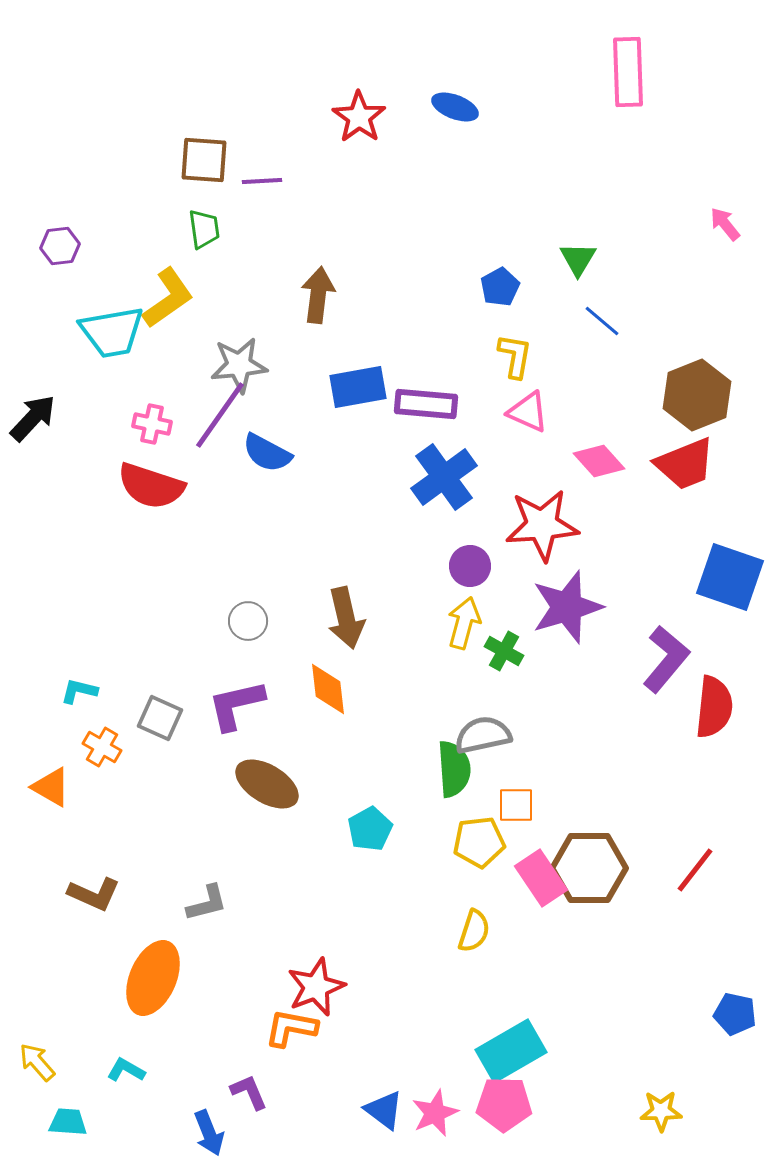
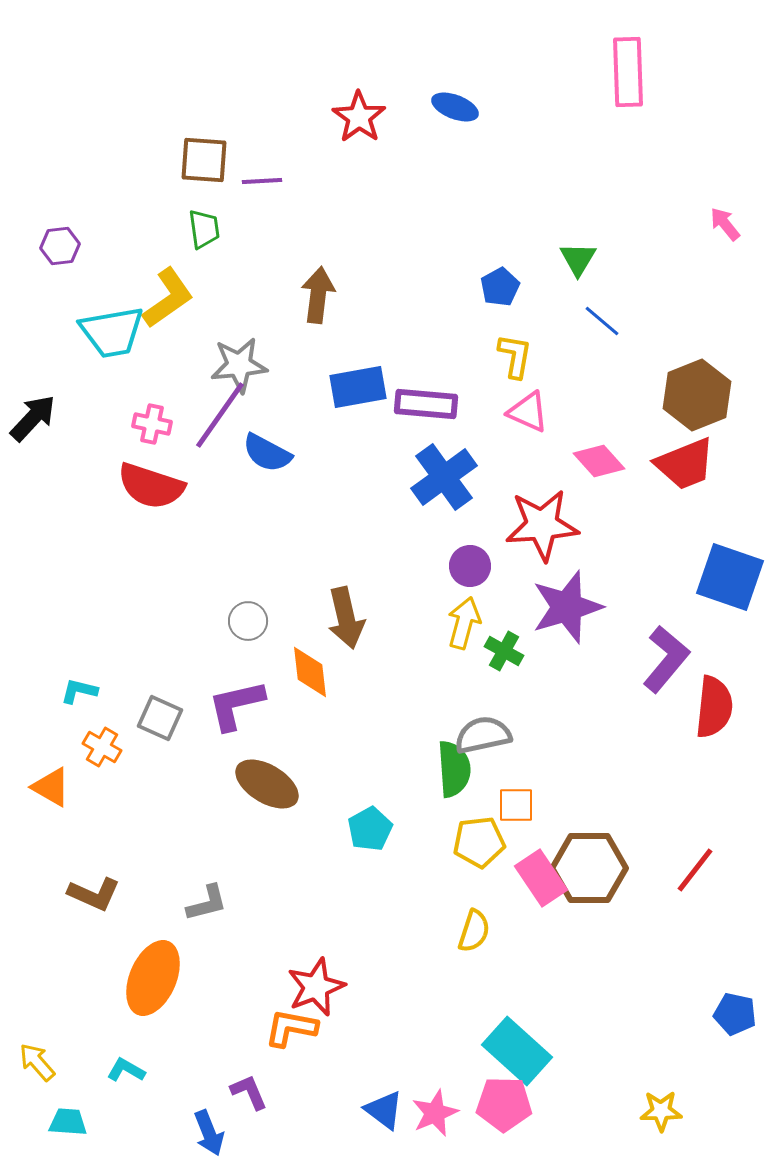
orange diamond at (328, 689): moved 18 px left, 17 px up
cyan rectangle at (511, 1051): moved 6 px right; rotated 72 degrees clockwise
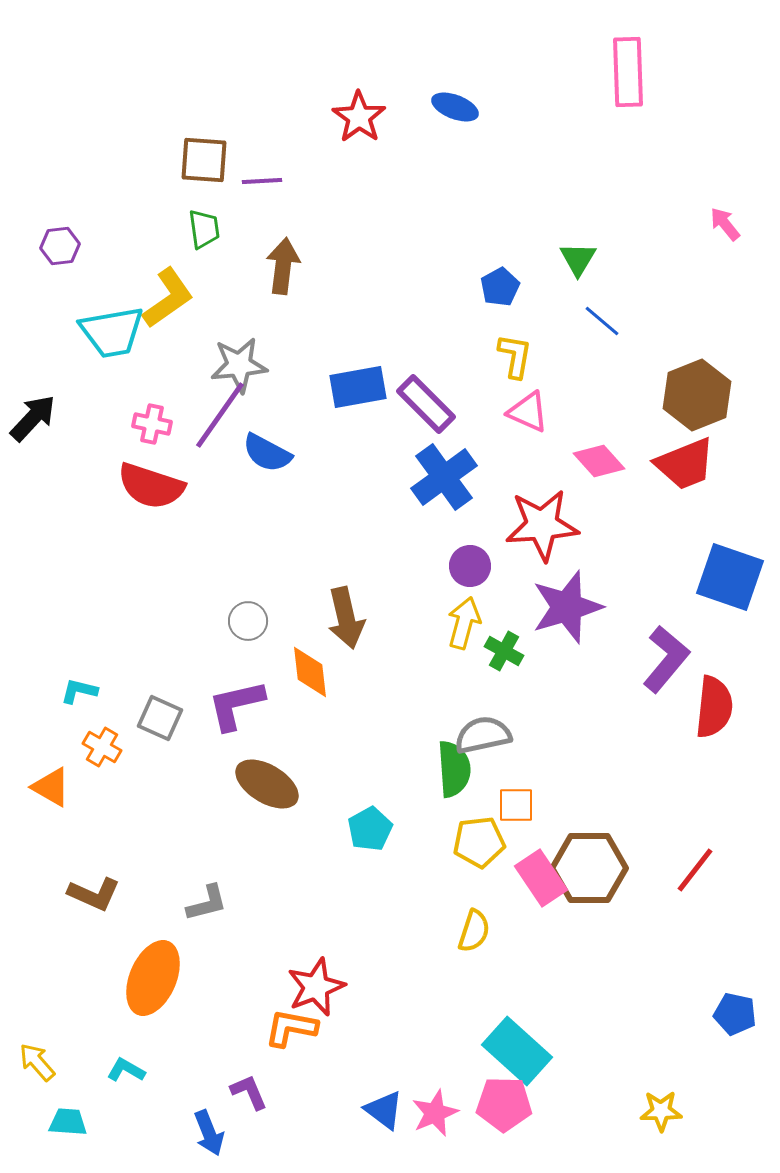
brown arrow at (318, 295): moved 35 px left, 29 px up
purple rectangle at (426, 404): rotated 40 degrees clockwise
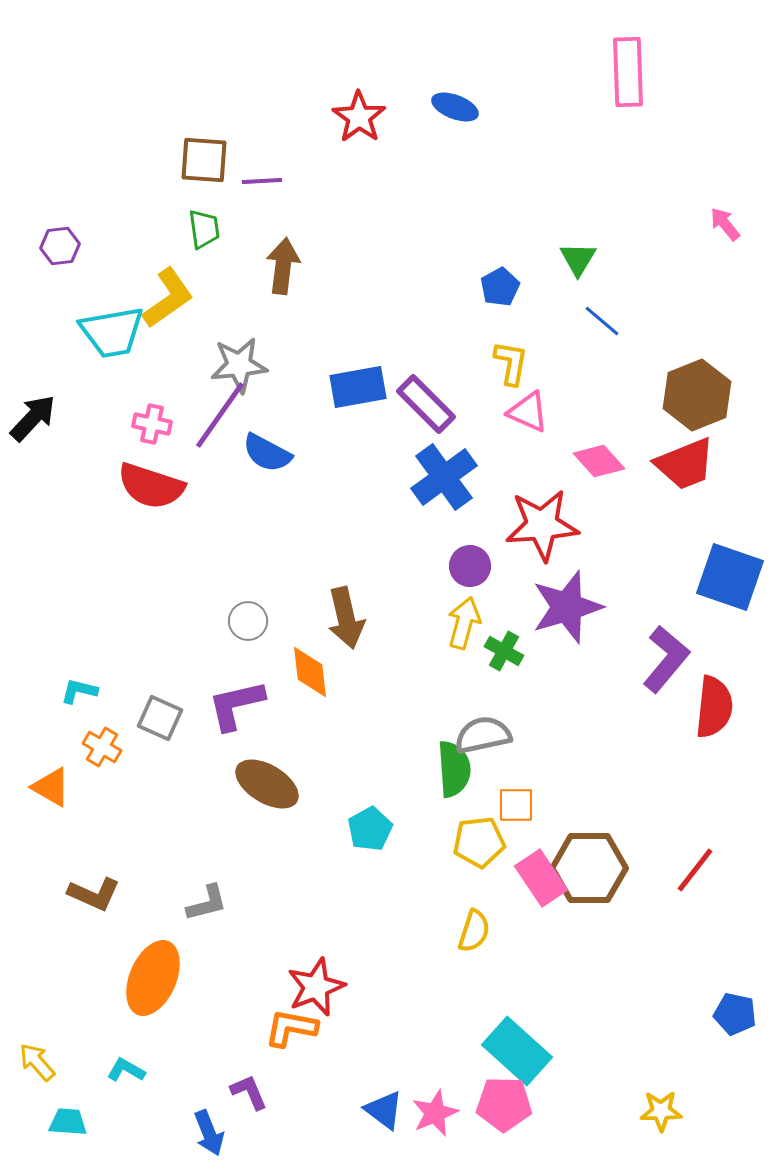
yellow L-shape at (515, 356): moved 4 px left, 7 px down
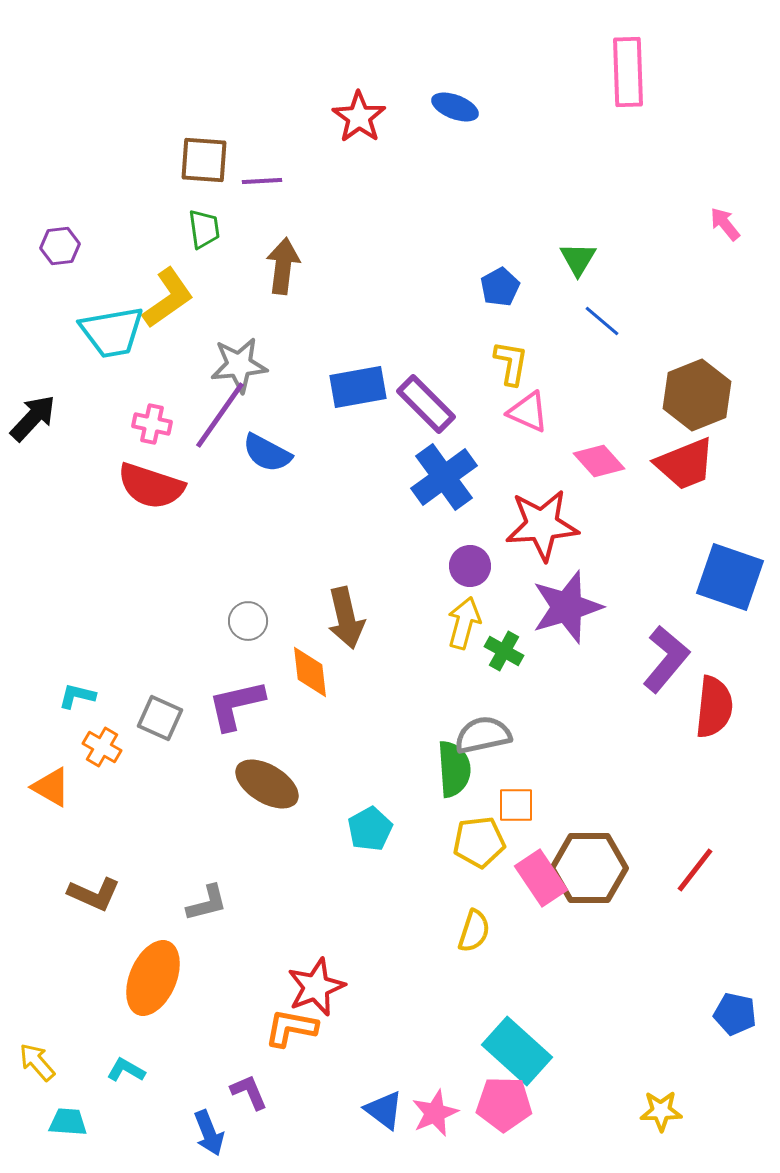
cyan L-shape at (79, 691): moved 2 px left, 5 px down
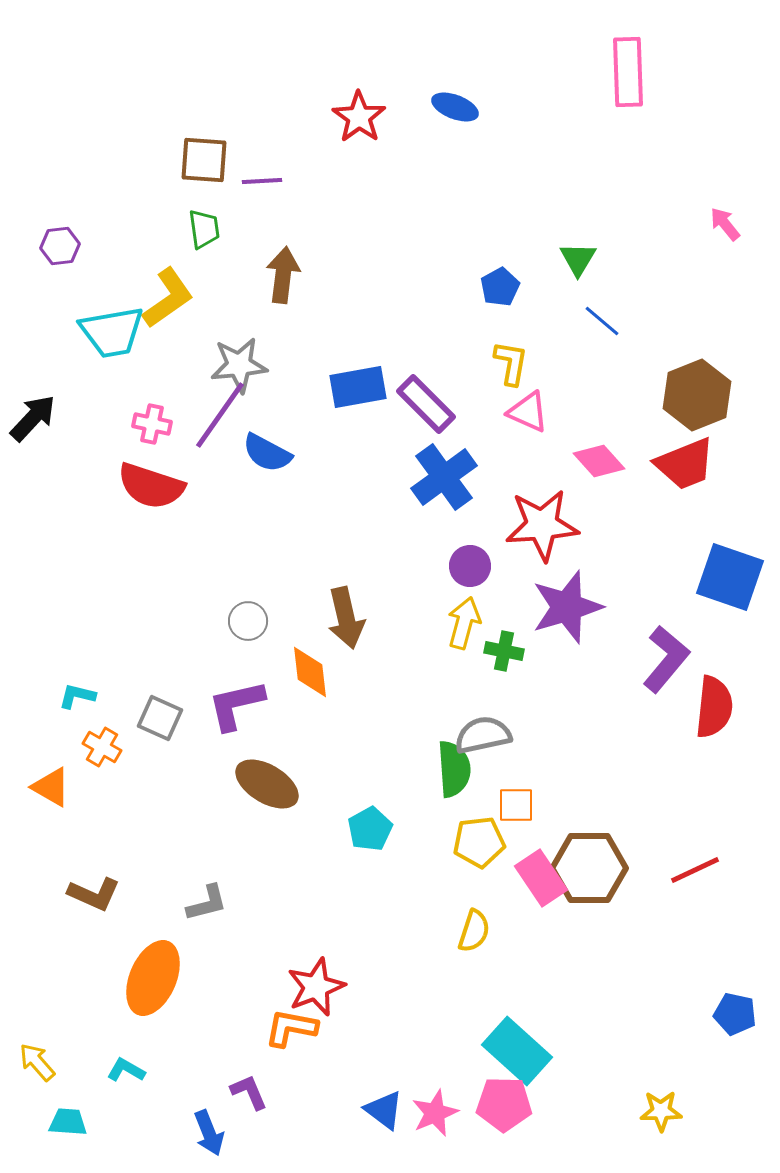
brown arrow at (283, 266): moved 9 px down
green cross at (504, 651): rotated 18 degrees counterclockwise
red line at (695, 870): rotated 27 degrees clockwise
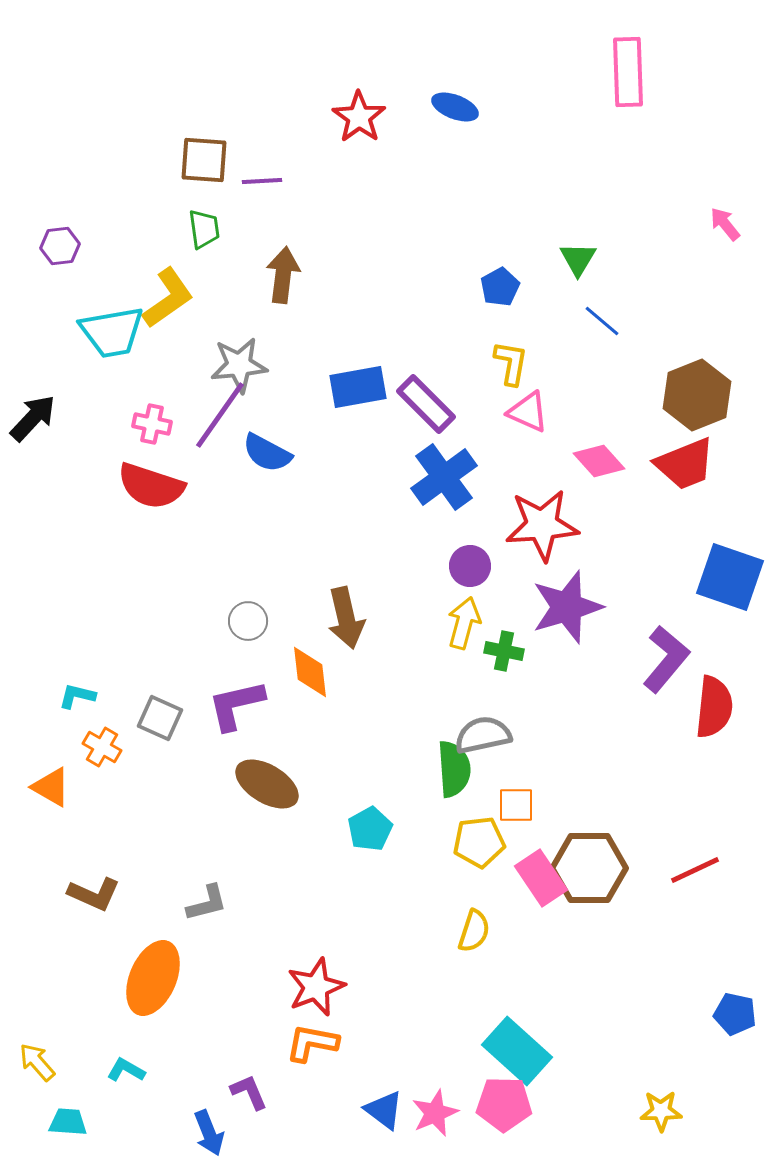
orange L-shape at (291, 1028): moved 21 px right, 15 px down
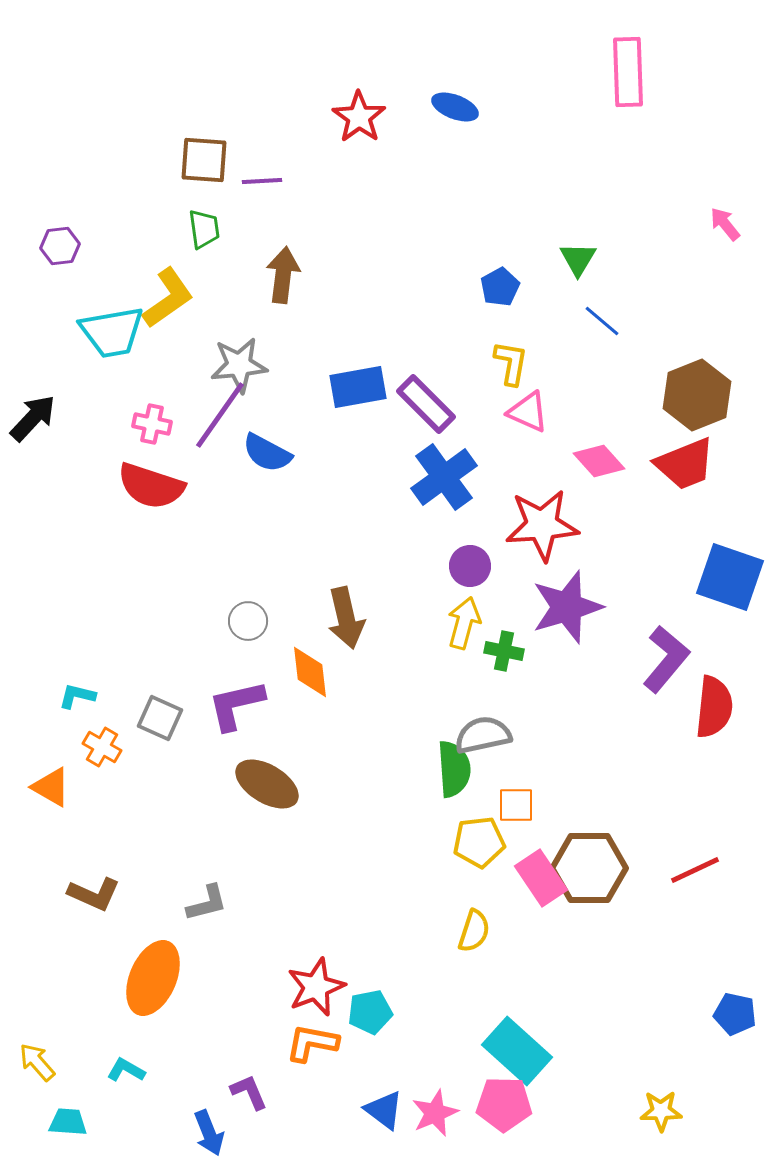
cyan pentagon at (370, 829): moved 183 px down; rotated 18 degrees clockwise
